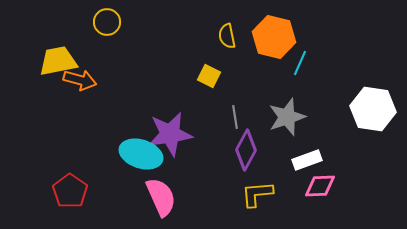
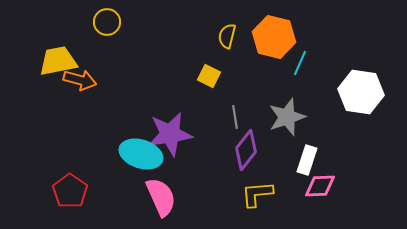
yellow semicircle: rotated 25 degrees clockwise
white hexagon: moved 12 px left, 17 px up
purple diamond: rotated 9 degrees clockwise
white rectangle: rotated 52 degrees counterclockwise
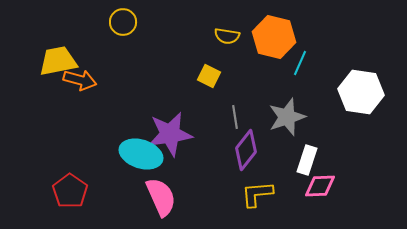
yellow circle: moved 16 px right
yellow semicircle: rotated 95 degrees counterclockwise
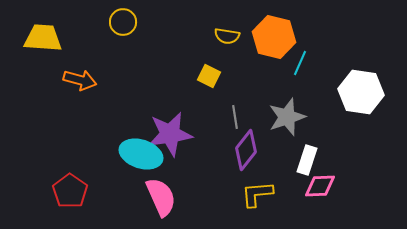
yellow trapezoid: moved 15 px left, 23 px up; rotated 15 degrees clockwise
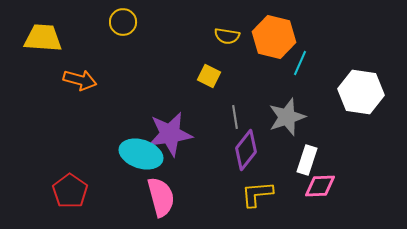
pink semicircle: rotated 9 degrees clockwise
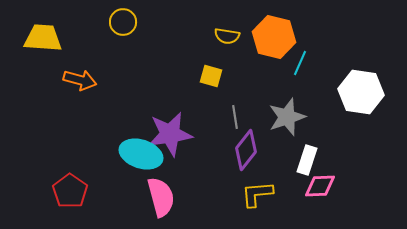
yellow square: moved 2 px right; rotated 10 degrees counterclockwise
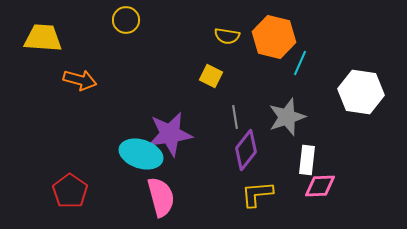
yellow circle: moved 3 px right, 2 px up
yellow square: rotated 10 degrees clockwise
white rectangle: rotated 12 degrees counterclockwise
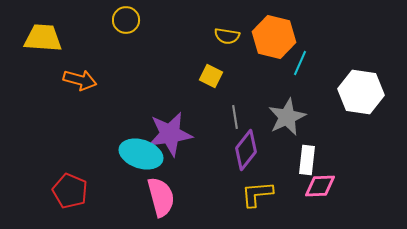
gray star: rotated 6 degrees counterclockwise
red pentagon: rotated 12 degrees counterclockwise
